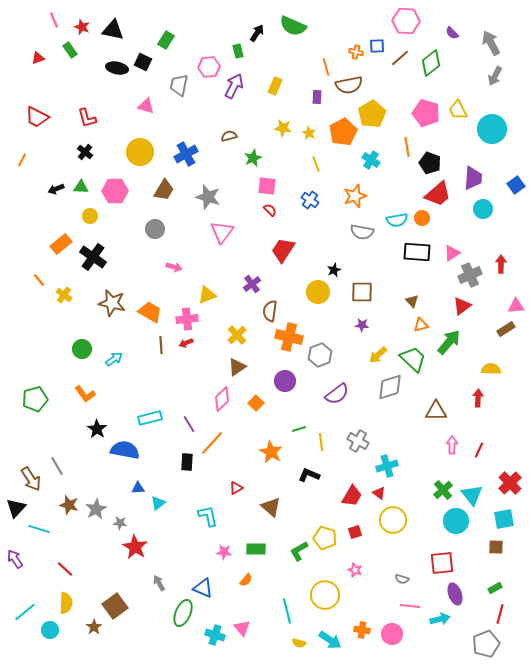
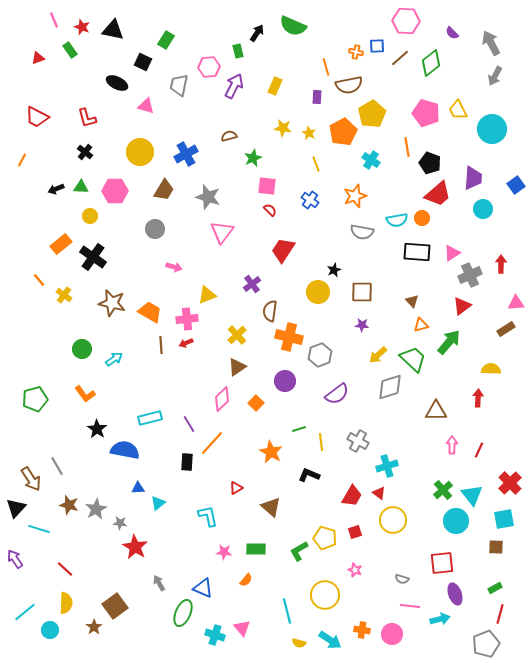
black ellipse at (117, 68): moved 15 px down; rotated 15 degrees clockwise
pink triangle at (516, 306): moved 3 px up
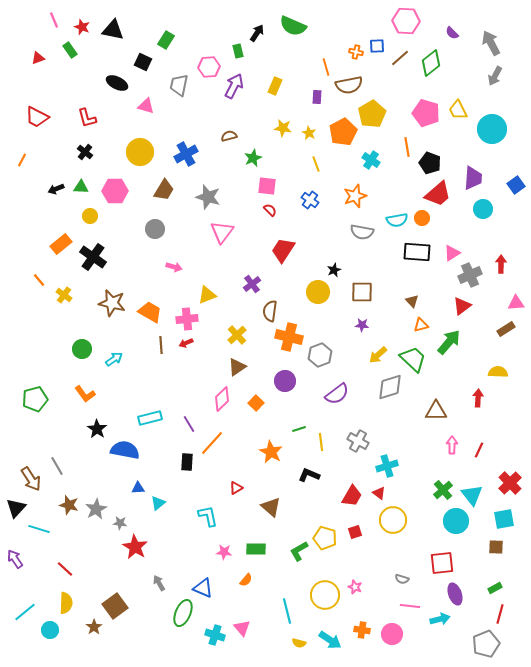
yellow semicircle at (491, 369): moved 7 px right, 3 px down
pink star at (355, 570): moved 17 px down
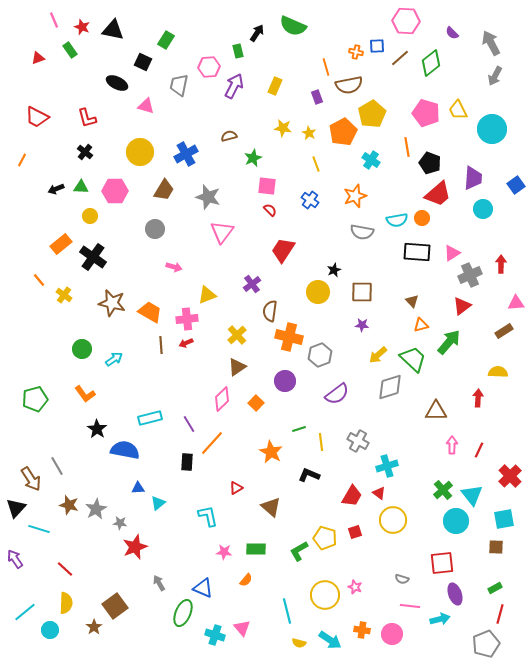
purple rectangle at (317, 97): rotated 24 degrees counterclockwise
brown rectangle at (506, 329): moved 2 px left, 2 px down
red cross at (510, 483): moved 7 px up
red star at (135, 547): rotated 20 degrees clockwise
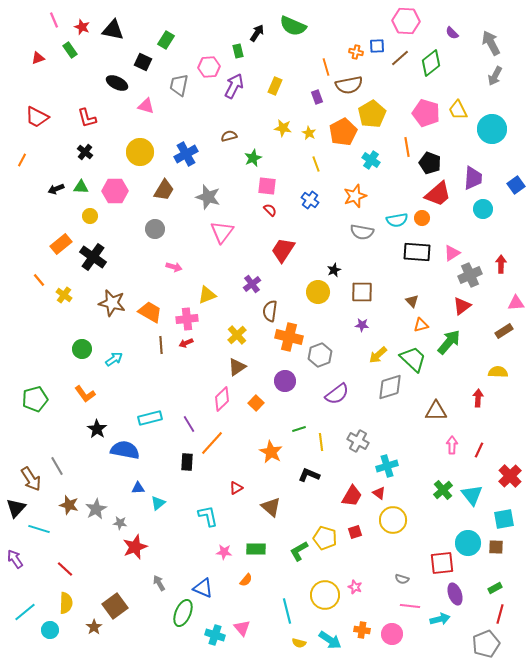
cyan circle at (456, 521): moved 12 px right, 22 px down
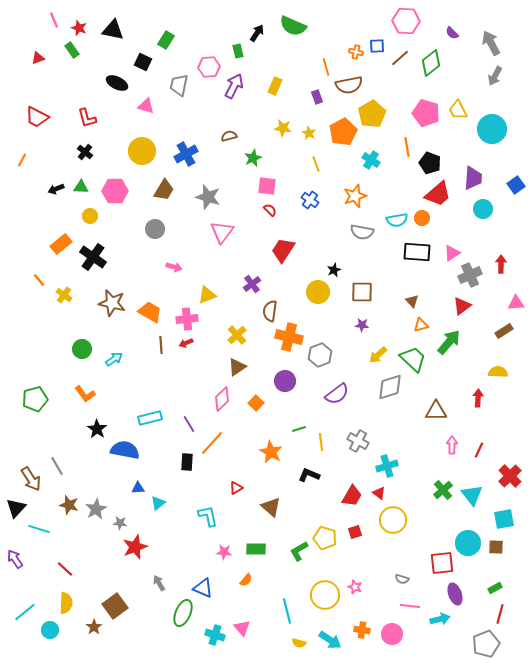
red star at (82, 27): moved 3 px left, 1 px down
green rectangle at (70, 50): moved 2 px right
yellow circle at (140, 152): moved 2 px right, 1 px up
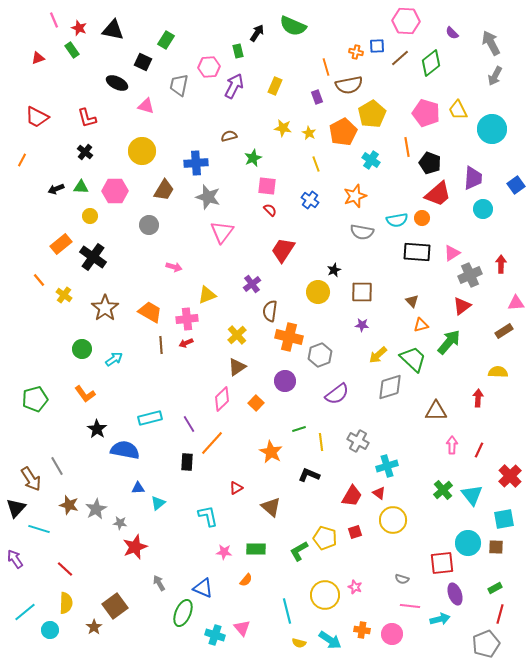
blue cross at (186, 154): moved 10 px right, 9 px down; rotated 25 degrees clockwise
gray circle at (155, 229): moved 6 px left, 4 px up
brown star at (112, 303): moved 7 px left, 5 px down; rotated 24 degrees clockwise
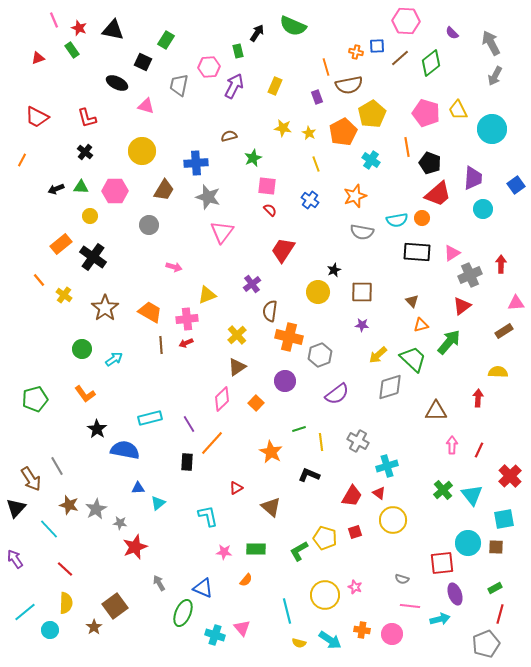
cyan line at (39, 529): moved 10 px right; rotated 30 degrees clockwise
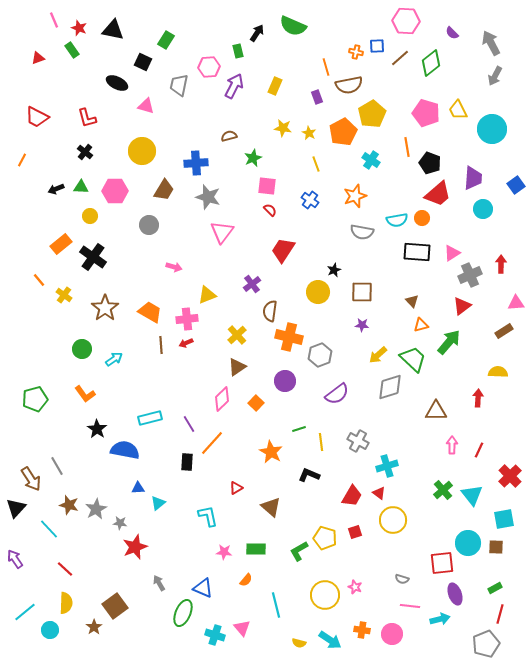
cyan line at (287, 611): moved 11 px left, 6 px up
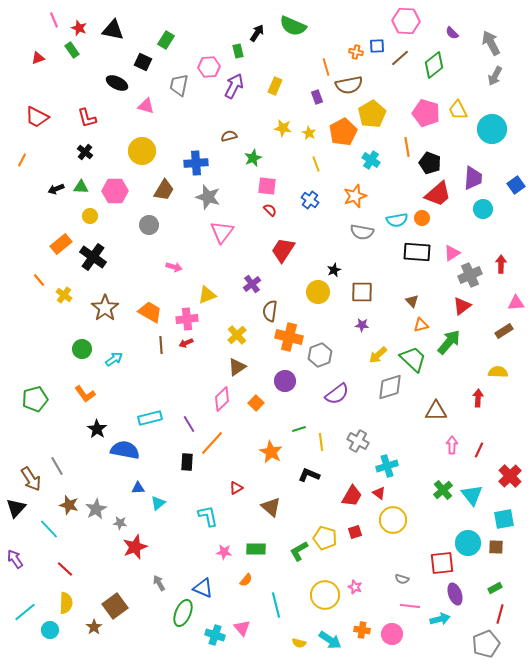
green diamond at (431, 63): moved 3 px right, 2 px down
